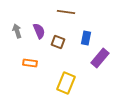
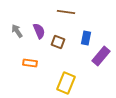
gray arrow: rotated 16 degrees counterclockwise
purple rectangle: moved 1 px right, 2 px up
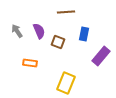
brown line: rotated 12 degrees counterclockwise
blue rectangle: moved 2 px left, 4 px up
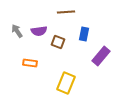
purple semicircle: rotated 105 degrees clockwise
